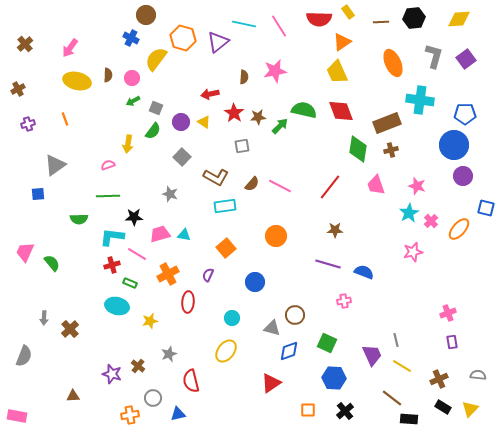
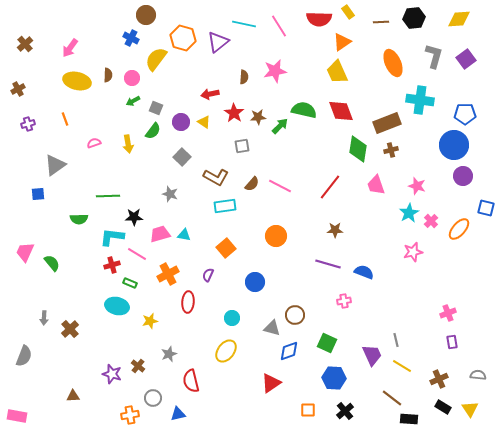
yellow arrow at (128, 144): rotated 18 degrees counterclockwise
pink semicircle at (108, 165): moved 14 px left, 22 px up
yellow triangle at (470, 409): rotated 18 degrees counterclockwise
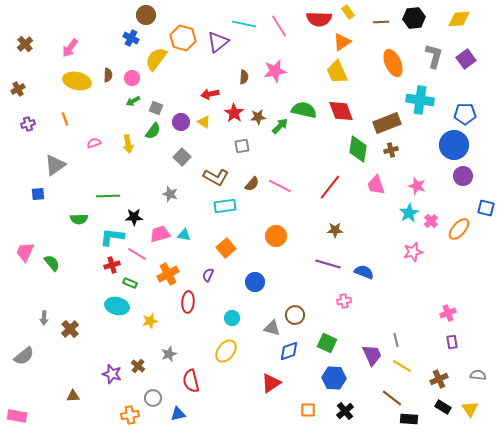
gray semicircle at (24, 356): rotated 30 degrees clockwise
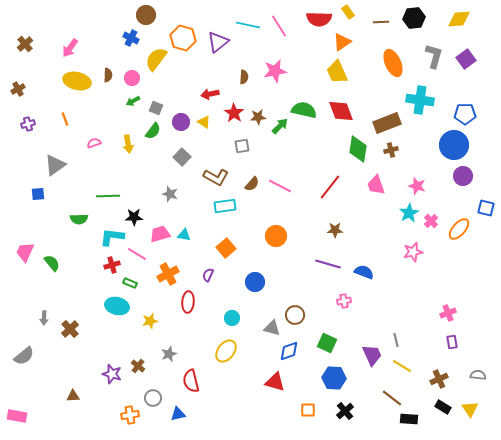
cyan line at (244, 24): moved 4 px right, 1 px down
red triangle at (271, 383): moved 4 px right, 1 px up; rotated 50 degrees clockwise
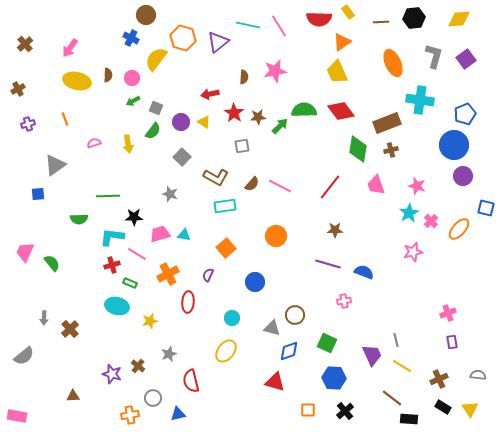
green semicircle at (304, 110): rotated 15 degrees counterclockwise
red diamond at (341, 111): rotated 16 degrees counterclockwise
blue pentagon at (465, 114): rotated 20 degrees counterclockwise
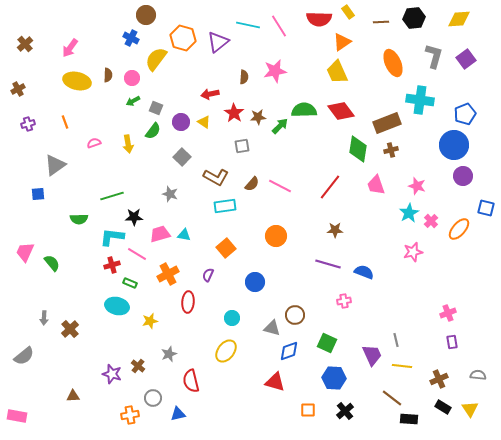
orange line at (65, 119): moved 3 px down
green line at (108, 196): moved 4 px right; rotated 15 degrees counterclockwise
yellow line at (402, 366): rotated 24 degrees counterclockwise
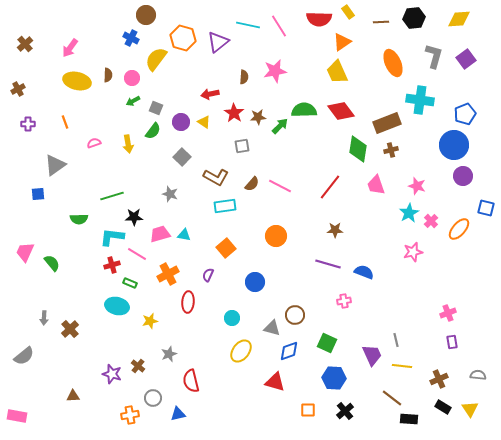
purple cross at (28, 124): rotated 16 degrees clockwise
yellow ellipse at (226, 351): moved 15 px right
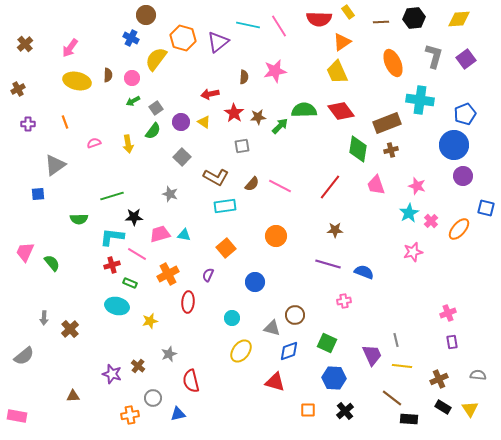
gray square at (156, 108): rotated 32 degrees clockwise
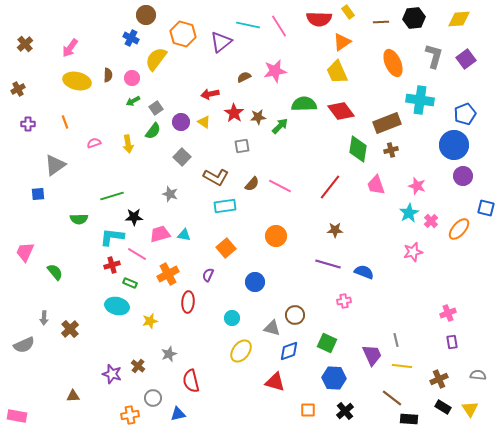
orange hexagon at (183, 38): moved 4 px up
purple triangle at (218, 42): moved 3 px right
brown semicircle at (244, 77): rotated 120 degrees counterclockwise
green semicircle at (304, 110): moved 6 px up
green semicircle at (52, 263): moved 3 px right, 9 px down
gray semicircle at (24, 356): moved 11 px up; rotated 15 degrees clockwise
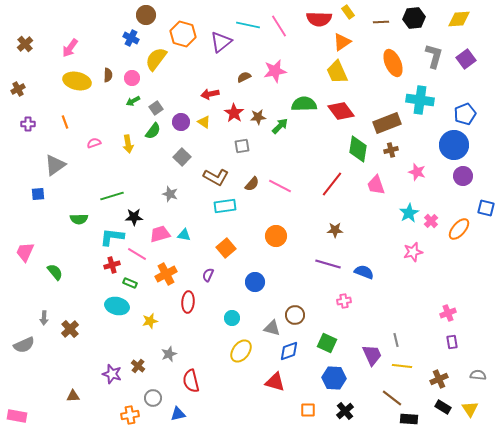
pink star at (417, 186): moved 14 px up
red line at (330, 187): moved 2 px right, 3 px up
orange cross at (168, 274): moved 2 px left
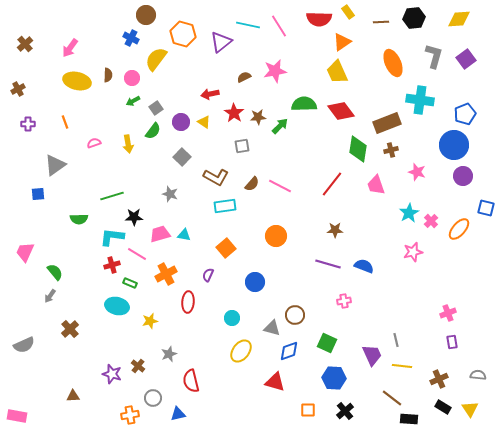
blue semicircle at (364, 272): moved 6 px up
gray arrow at (44, 318): moved 6 px right, 22 px up; rotated 32 degrees clockwise
